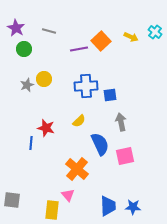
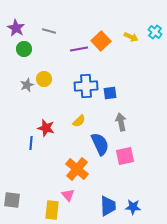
blue square: moved 2 px up
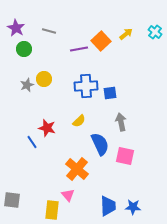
yellow arrow: moved 5 px left, 3 px up; rotated 64 degrees counterclockwise
red star: moved 1 px right
blue line: moved 1 px right, 1 px up; rotated 40 degrees counterclockwise
pink square: rotated 24 degrees clockwise
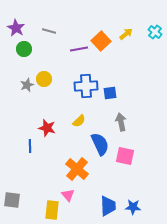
blue line: moved 2 px left, 4 px down; rotated 32 degrees clockwise
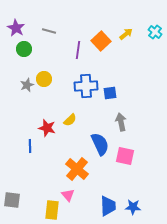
purple line: moved 1 px left, 1 px down; rotated 72 degrees counterclockwise
yellow semicircle: moved 9 px left, 1 px up
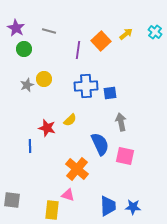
pink triangle: rotated 32 degrees counterclockwise
